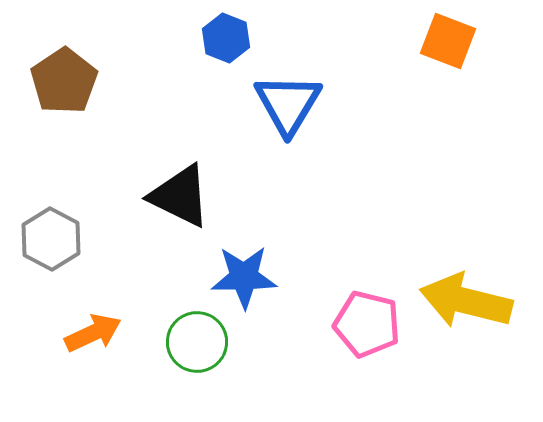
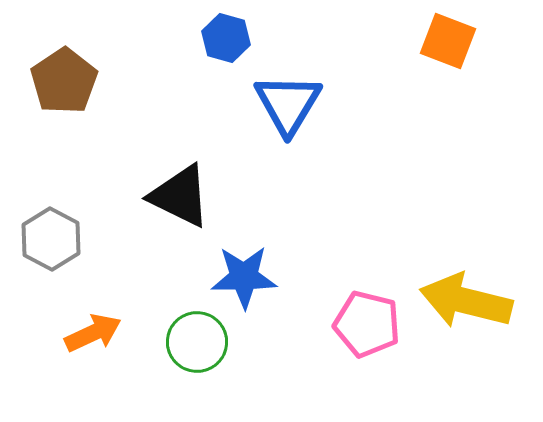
blue hexagon: rotated 6 degrees counterclockwise
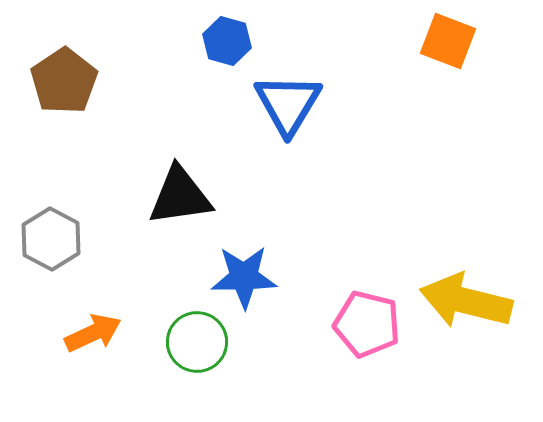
blue hexagon: moved 1 px right, 3 px down
black triangle: rotated 34 degrees counterclockwise
